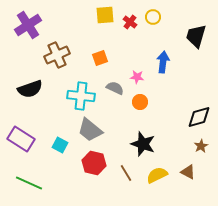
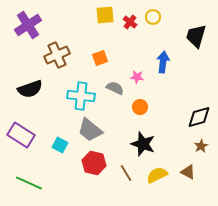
orange circle: moved 5 px down
purple rectangle: moved 4 px up
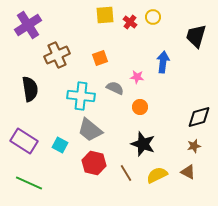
black semicircle: rotated 80 degrees counterclockwise
purple rectangle: moved 3 px right, 6 px down
brown star: moved 7 px left; rotated 16 degrees clockwise
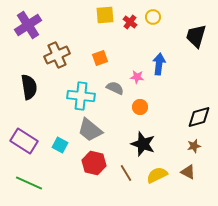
blue arrow: moved 4 px left, 2 px down
black semicircle: moved 1 px left, 2 px up
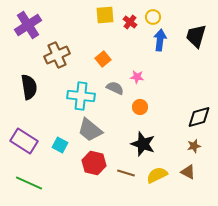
orange square: moved 3 px right, 1 px down; rotated 21 degrees counterclockwise
blue arrow: moved 1 px right, 24 px up
brown line: rotated 42 degrees counterclockwise
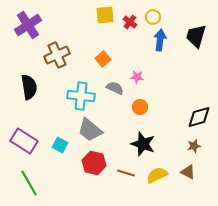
green line: rotated 36 degrees clockwise
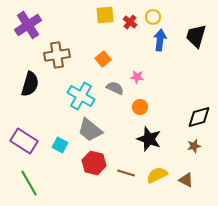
brown cross: rotated 15 degrees clockwise
black semicircle: moved 1 px right, 3 px up; rotated 25 degrees clockwise
cyan cross: rotated 24 degrees clockwise
black star: moved 6 px right, 5 px up
brown triangle: moved 2 px left, 8 px down
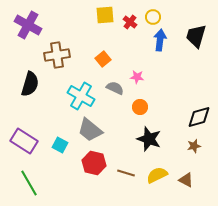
purple cross: rotated 28 degrees counterclockwise
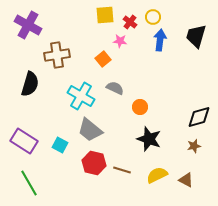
pink star: moved 17 px left, 36 px up
brown line: moved 4 px left, 3 px up
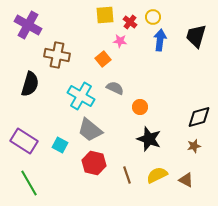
brown cross: rotated 20 degrees clockwise
brown line: moved 5 px right, 5 px down; rotated 54 degrees clockwise
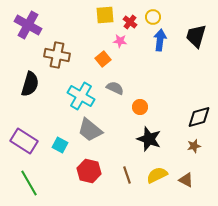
red hexagon: moved 5 px left, 8 px down
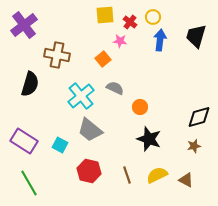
purple cross: moved 4 px left; rotated 24 degrees clockwise
cyan cross: rotated 20 degrees clockwise
